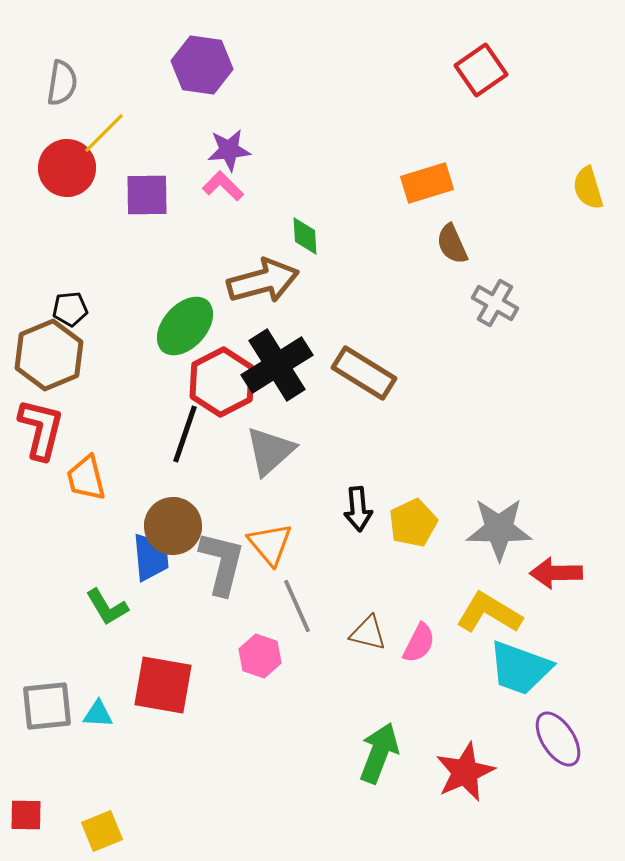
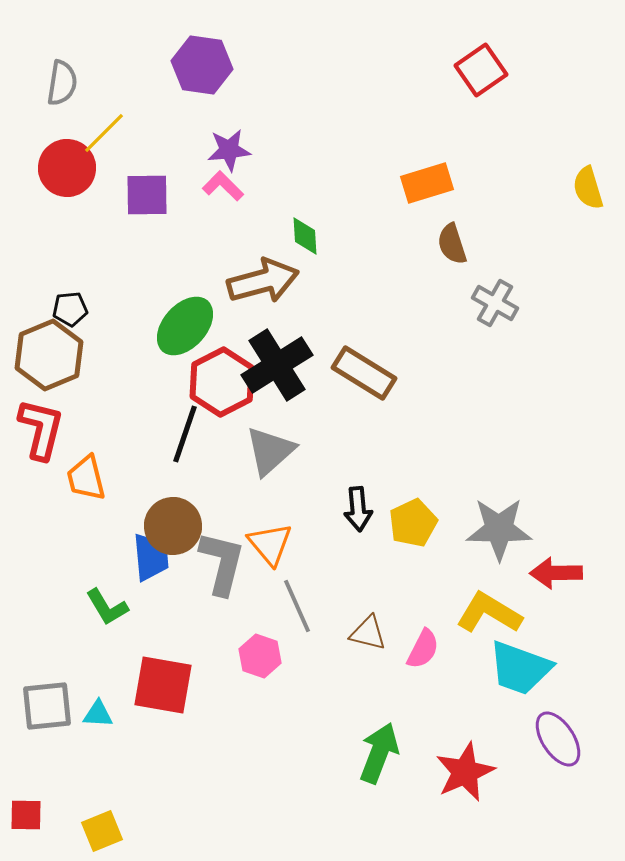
brown semicircle at (452, 244): rotated 6 degrees clockwise
pink semicircle at (419, 643): moved 4 px right, 6 px down
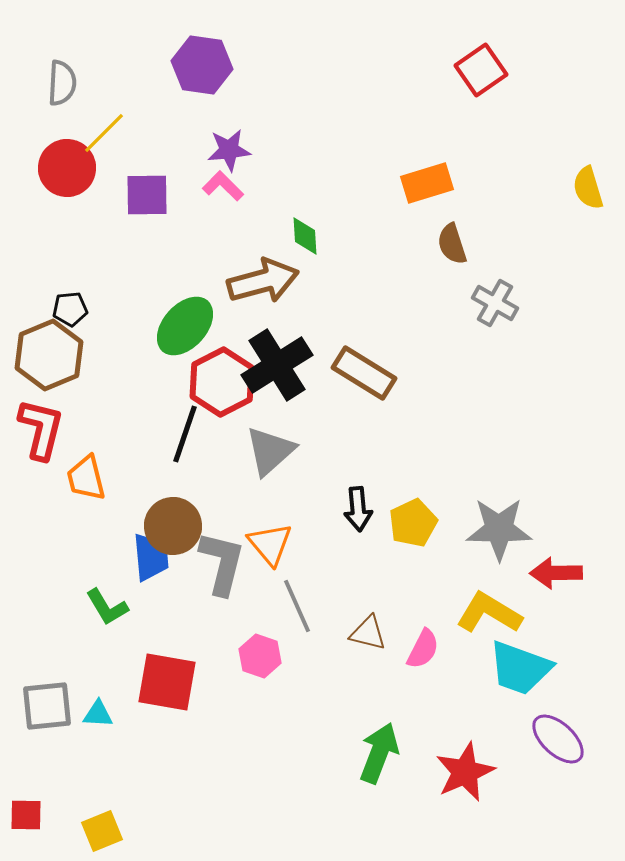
gray semicircle at (62, 83): rotated 6 degrees counterclockwise
red square at (163, 685): moved 4 px right, 3 px up
purple ellipse at (558, 739): rotated 14 degrees counterclockwise
